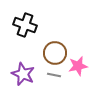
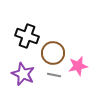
black cross: moved 2 px right, 11 px down
brown circle: moved 2 px left
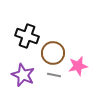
purple star: moved 1 px down
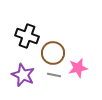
pink star: moved 2 px down
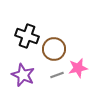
brown circle: moved 1 px right, 4 px up
gray line: moved 3 px right; rotated 32 degrees counterclockwise
